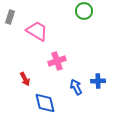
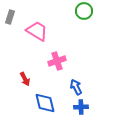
blue cross: moved 17 px left, 26 px down
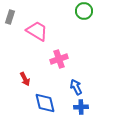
pink cross: moved 2 px right, 2 px up
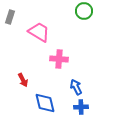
pink trapezoid: moved 2 px right, 1 px down
pink cross: rotated 24 degrees clockwise
red arrow: moved 2 px left, 1 px down
